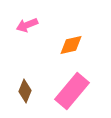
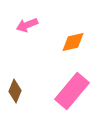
orange diamond: moved 2 px right, 3 px up
brown diamond: moved 10 px left
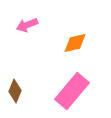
orange diamond: moved 2 px right, 1 px down
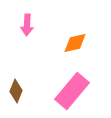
pink arrow: rotated 65 degrees counterclockwise
brown diamond: moved 1 px right
